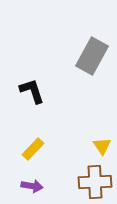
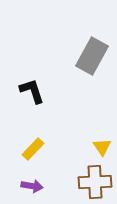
yellow triangle: moved 1 px down
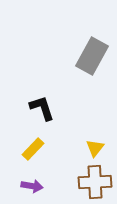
black L-shape: moved 10 px right, 17 px down
yellow triangle: moved 7 px left, 1 px down; rotated 12 degrees clockwise
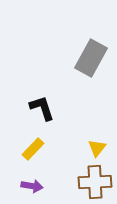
gray rectangle: moved 1 px left, 2 px down
yellow triangle: moved 2 px right
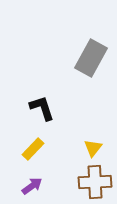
yellow triangle: moved 4 px left
purple arrow: rotated 45 degrees counterclockwise
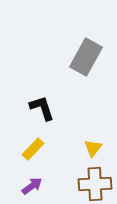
gray rectangle: moved 5 px left, 1 px up
brown cross: moved 2 px down
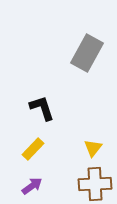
gray rectangle: moved 1 px right, 4 px up
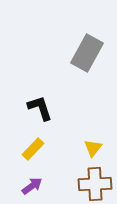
black L-shape: moved 2 px left
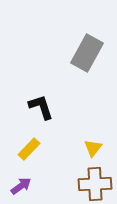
black L-shape: moved 1 px right, 1 px up
yellow rectangle: moved 4 px left
purple arrow: moved 11 px left
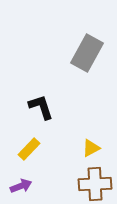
yellow triangle: moved 2 px left; rotated 24 degrees clockwise
purple arrow: rotated 15 degrees clockwise
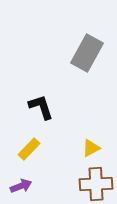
brown cross: moved 1 px right
